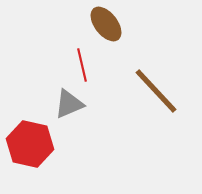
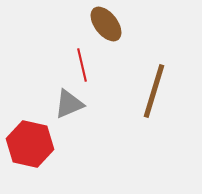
brown line: moved 2 px left; rotated 60 degrees clockwise
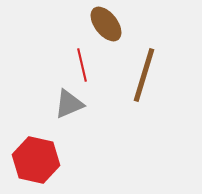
brown line: moved 10 px left, 16 px up
red hexagon: moved 6 px right, 16 px down
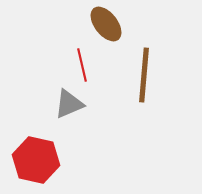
brown line: rotated 12 degrees counterclockwise
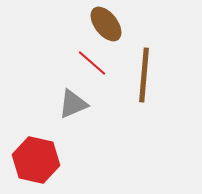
red line: moved 10 px right, 2 px up; rotated 36 degrees counterclockwise
gray triangle: moved 4 px right
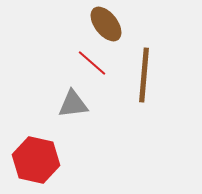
gray triangle: rotated 16 degrees clockwise
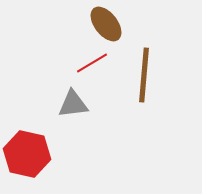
red line: rotated 72 degrees counterclockwise
red hexagon: moved 9 px left, 6 px up
